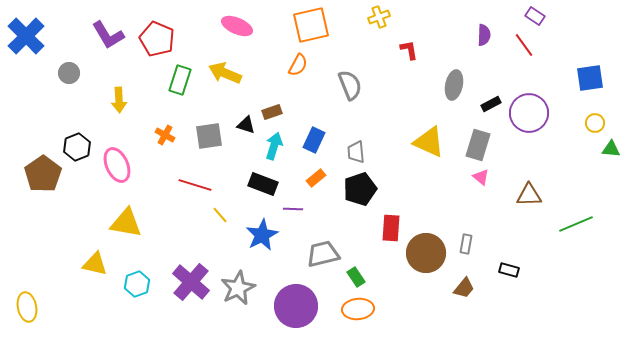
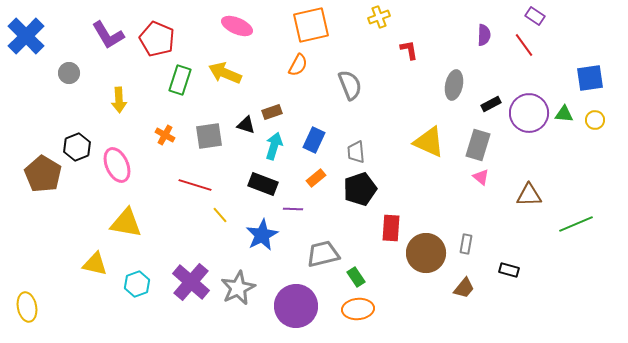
yellow circle at (595, 123): moved 3 px up
green triangle at (611, 149): moved 47 px left, 35 px up
brown pentagon at (43, 174): rotated 6 degrees counterclockwise
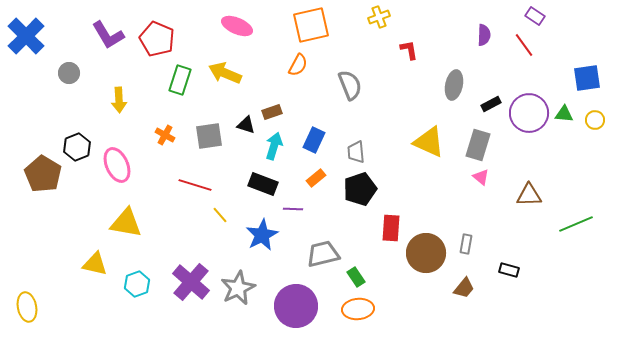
blue square at (590, 78): moved 3 px left
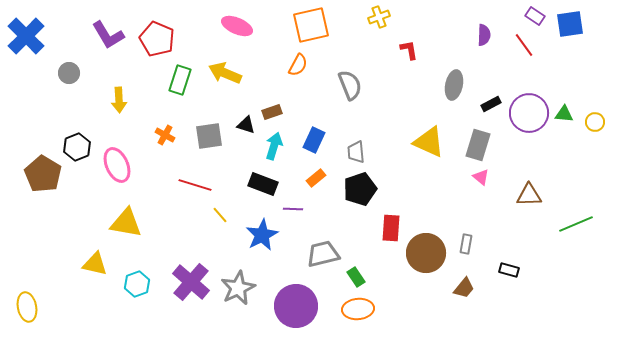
blue square at (587, 78): moved 17 px left, 54 px up
yellow circle at (595, 120): moved 2 px down
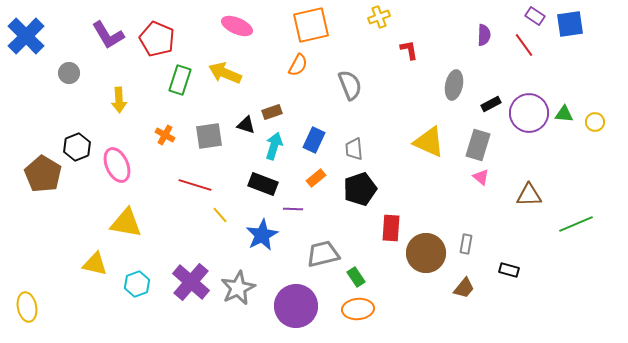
gray trapezoid at (356, 152): moved 2 px left, 3 px up
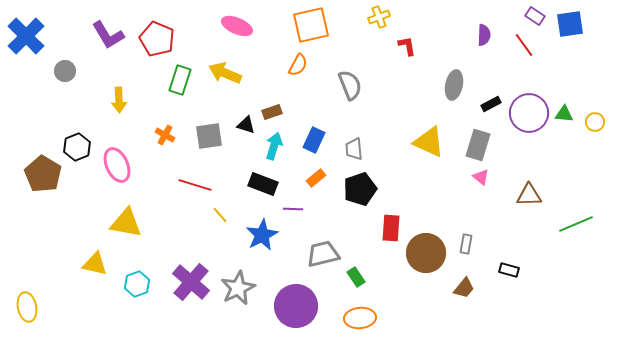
red L-shape at (409, 50): moved 2 px left, 4 px up
gray circle at (69, 73): moved 4 px left, 2 px up
orange ellipse at (358, 309): moved 2 px right, 9 px down
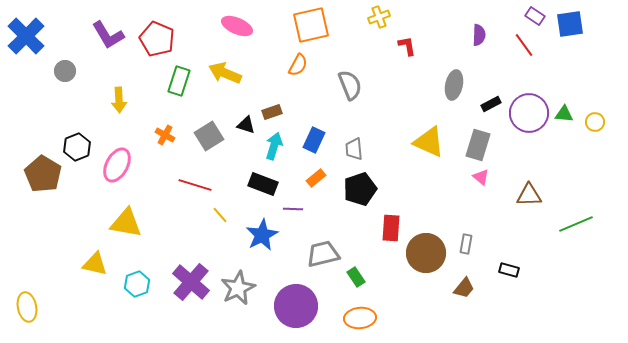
purple semicircle at (484, 35): moved 5 px left
green rectangle at (180, 80): moved 1 px left, 1 px down
gray square at (209, 136): rotated 24 degrees counterclockwise
pink ellipse at (117, 165): rotated 52 degrees clockwise
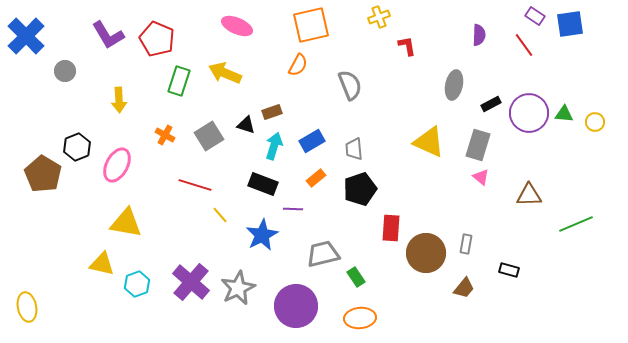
blue rectangle at (314, 140): moved 2 px left, 1 px down; rotated 35 degrees clockwise
yellow triangle at (95, 264): moved 7 px right
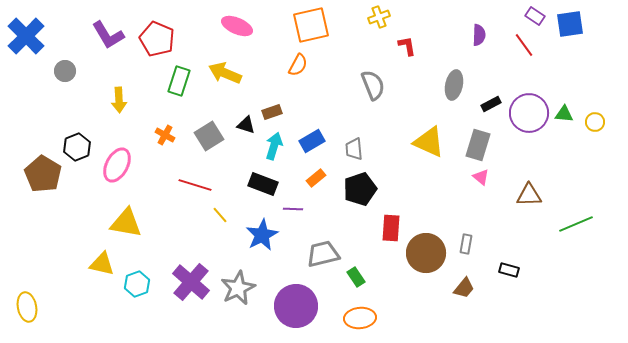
gray semicircle at (350, 85): moved 23 px right
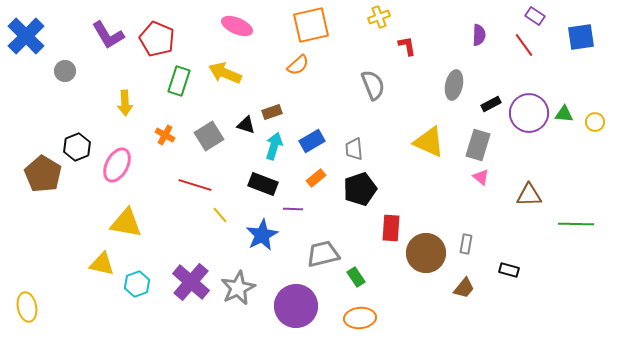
blue square at (570, 24): moved 11 px right, 13 px down
orange semicircle at (298, 65): rotated 20 degrees clockwise
yellow arrow at (119, 100): moved 6 px right, 3 px down
green line at (576, 224): rotated 24 degrees clockwise
